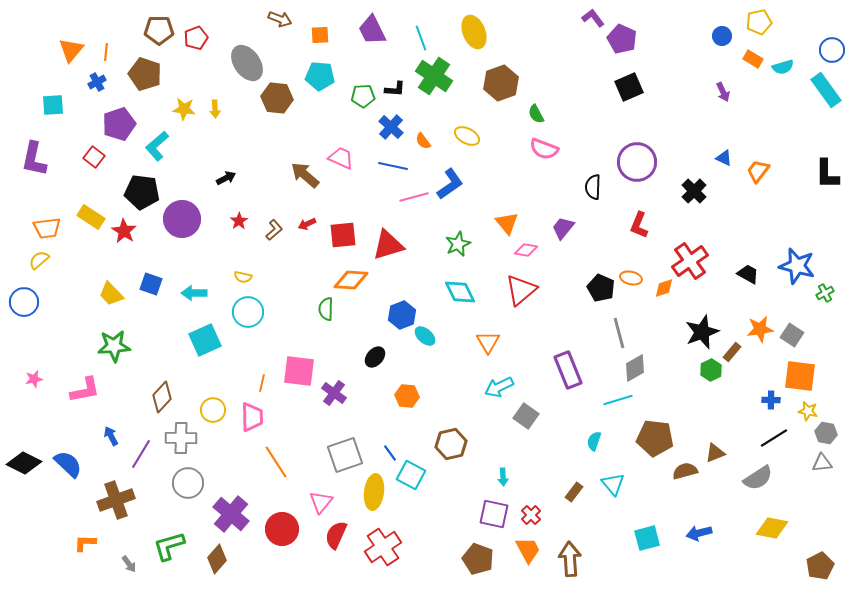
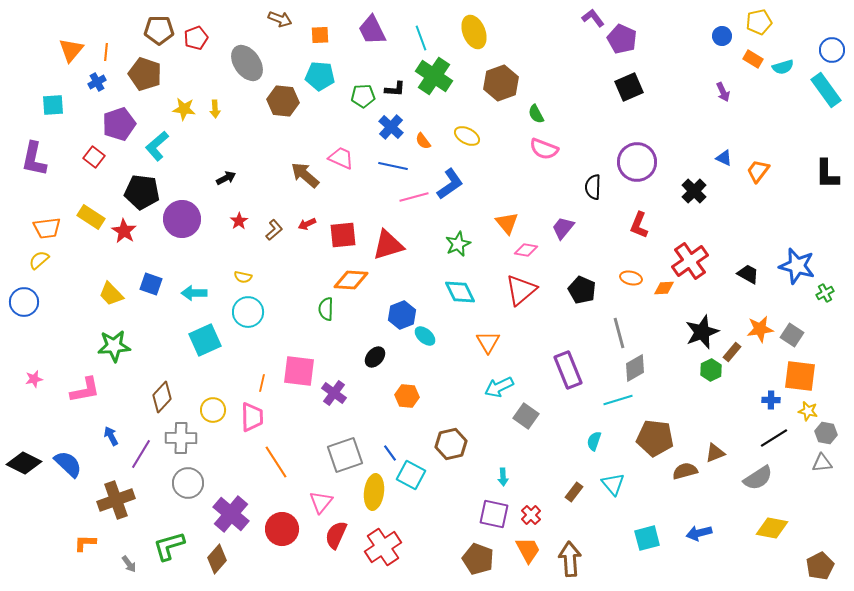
brown hexagon at (277, 98): moved 6 px right, 3 px down
black pentagon at (601, 288): moved 19 px left, 2 px down
orange diamond at (664, 288): rotated 15 degrees clockwise
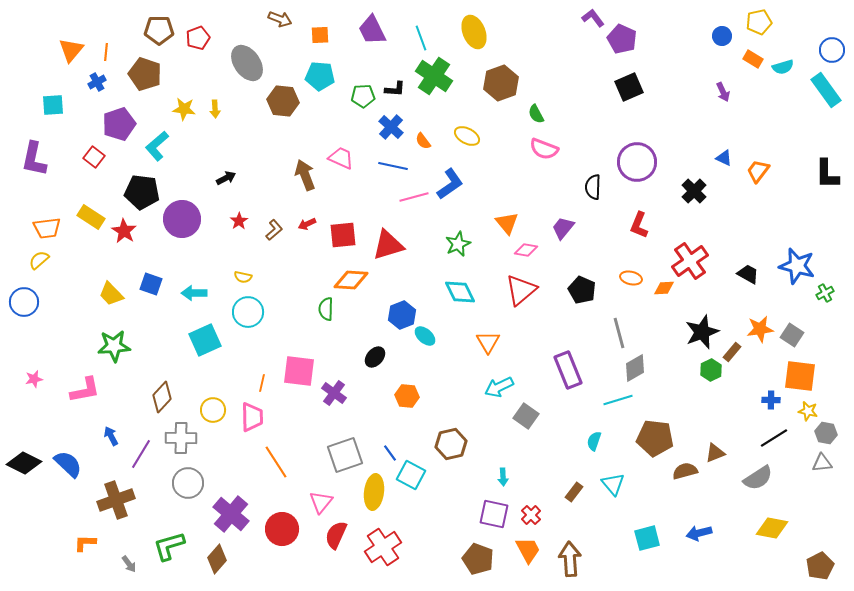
red pentagon at (196, 38): moved 2 px right
brown arrow at (305, 175): rotated 28 degrees clockwise
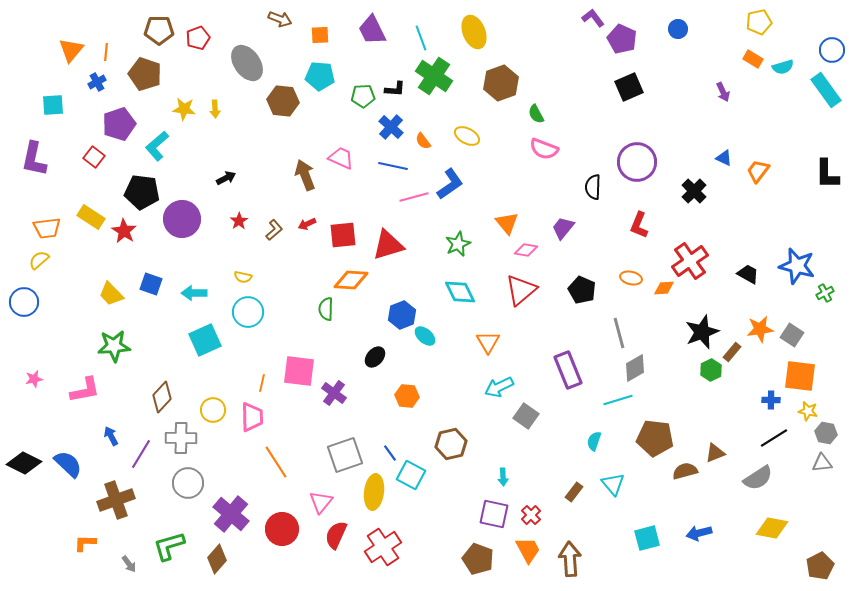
blue circle at (722, 36): moved 44 px left, 7 px up
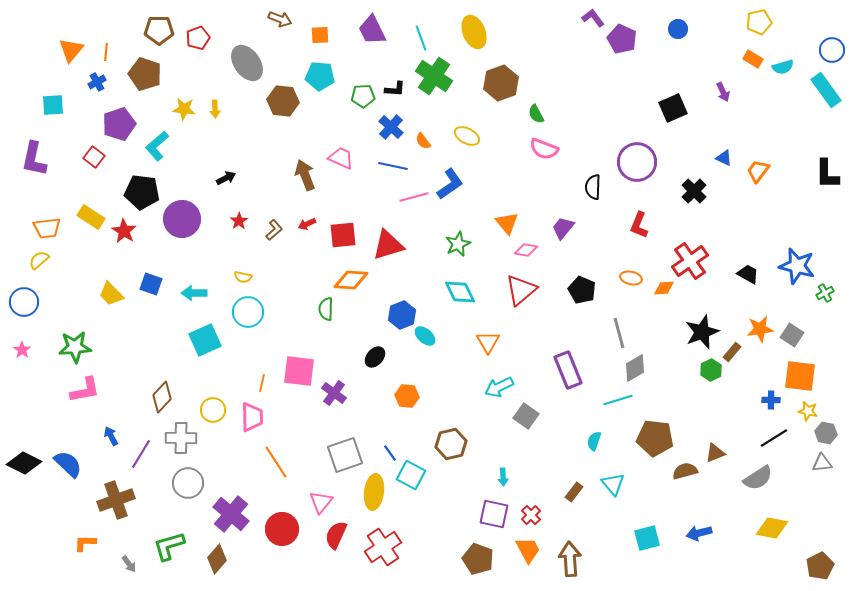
black square at (629, 87): moved 44 px right, 21 px down
green star at (114, 346): moved 39 px left, 1 px down
pink star at (34, 379): moved 12 px left, 29 px up; rotated 24 degrees counterclockwise
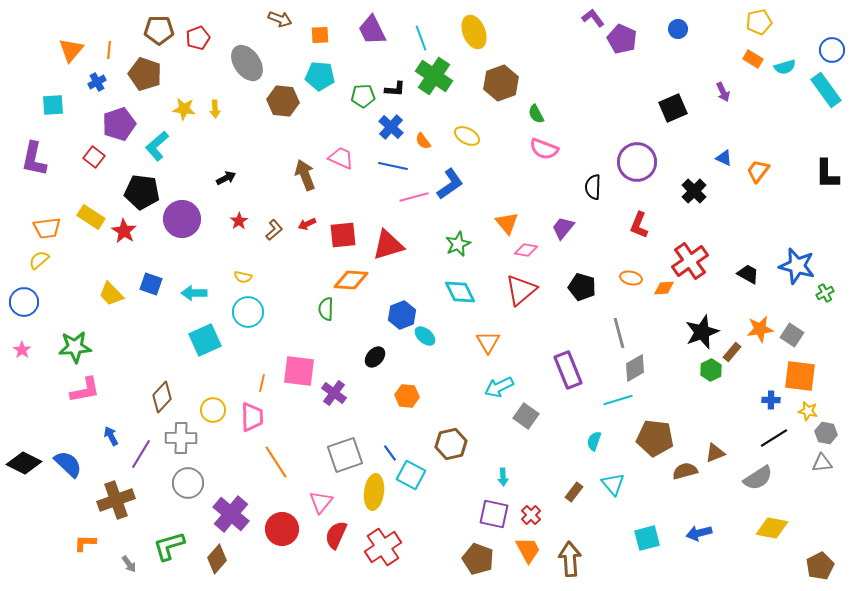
orange line at (106, 52): moved 3 px right, 2 px up
cyan semicircle at (783, 67): moved 2 px right
black pentagon at (582, 290): moved 3 px up; rotated 8 degrees counterclockwise
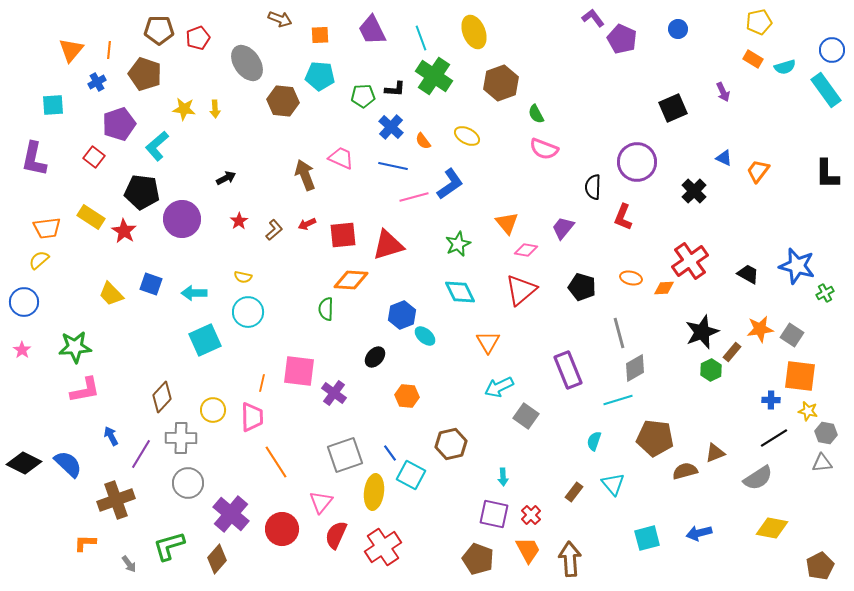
red L-shape at (639, 225): moved 16 px left, 8 px up
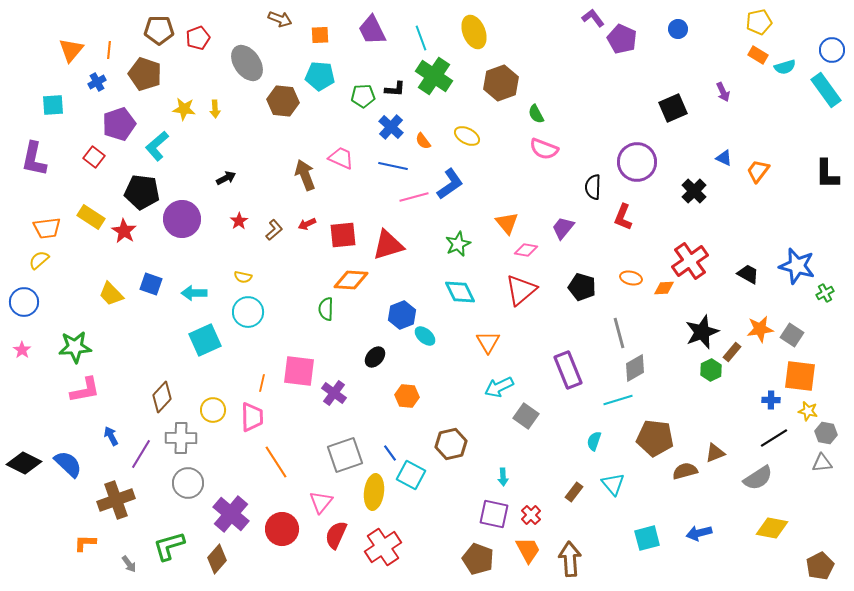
orange rectangle at (753, 59): moved 5 px right, 4 px up
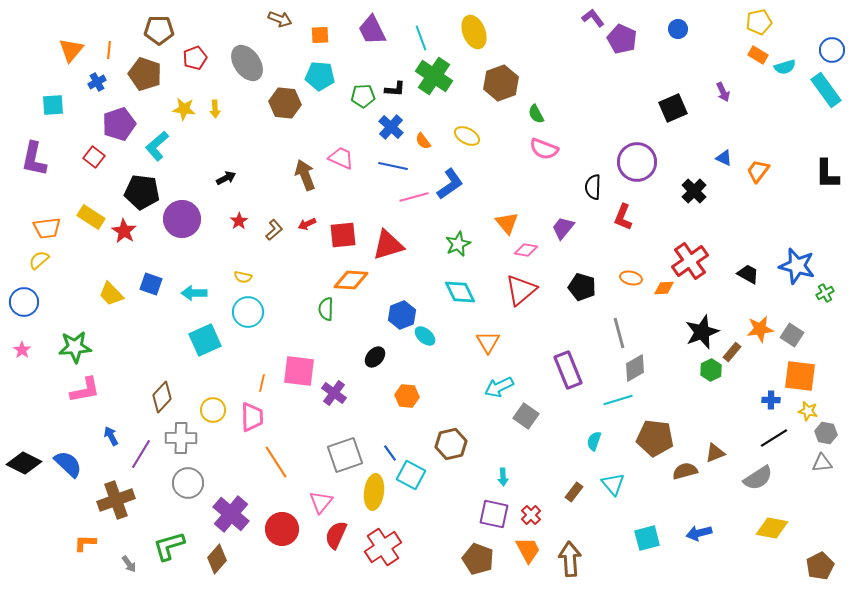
red pentagon at (198, 38): moved 3 px left, 20 px down
brown hexagon at (283, 101): moved 2 px right, 2 px down
